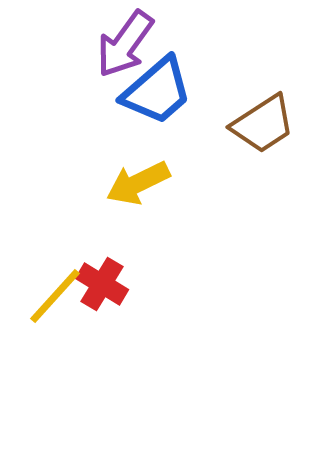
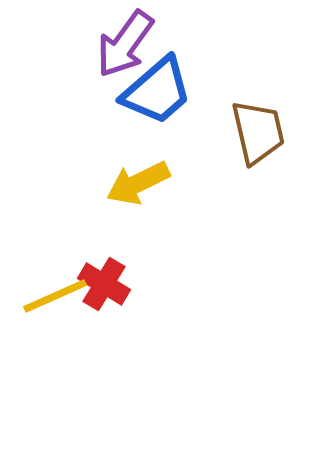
brown trapezoid: moved 5 px left, 8 px down; rotated 70 degrees counterclockwise
red cross: moved 2 px right
yellow line: rotated 24 degrees clockwise
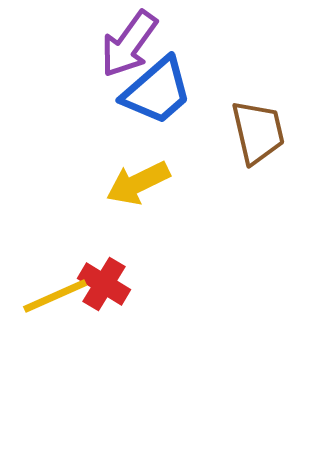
purple arrow: moved 4 px right
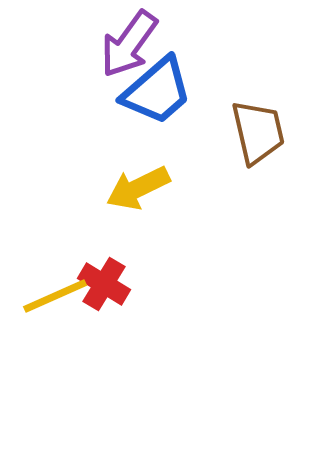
yellow arrow: moved 5 px down
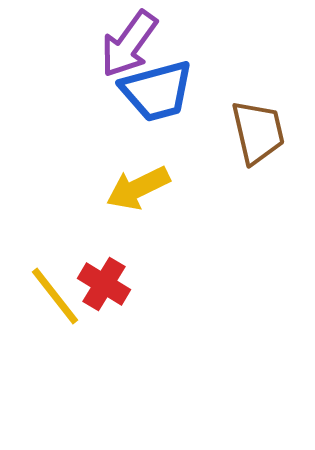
blue trapezoid: rotated 26 degrees clockwise
yellow line: rotated 76 degrees clockwise
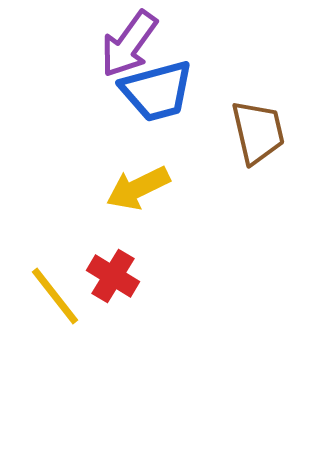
red cross: moved 9 px right, 8 px up
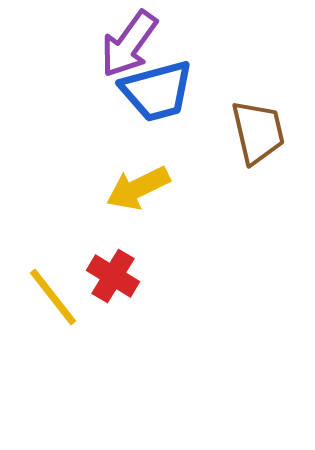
yellow line: moved 2 px left, 1 px down
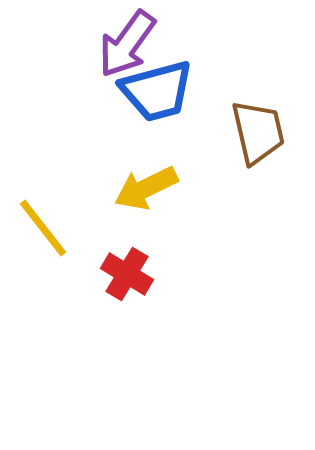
purple arrow: moved 2 px left
yellow arrow: moved 8 px right
red cross: moved 14 px right, 2 px up
yellow line: moved 10 px left, 69 px up
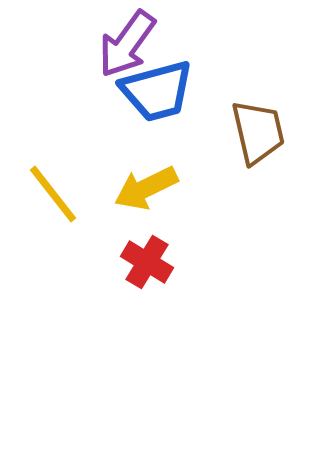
yellow line: moved 10 px right, 34 px up
red cross: moved 20 px right, 12 px up
